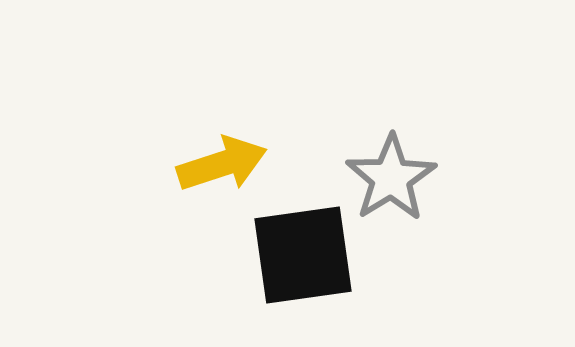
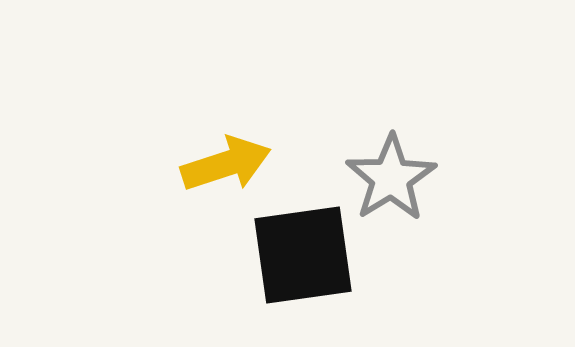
yellow arrow: moved 4 px right
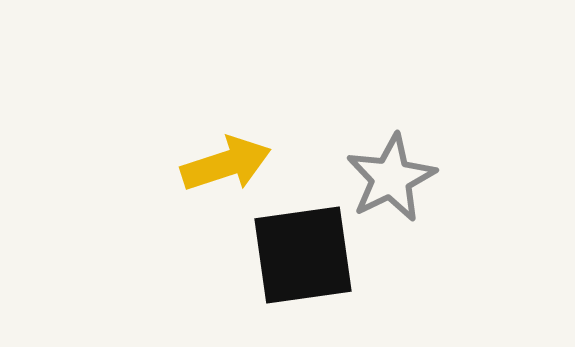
gray star: rotated 6 degrees clockwise
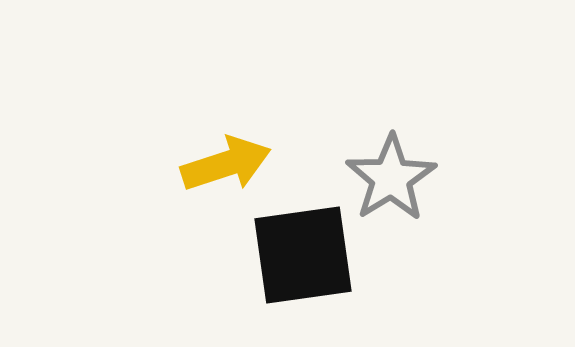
gray star: rotated 6 degrees counterclockwise
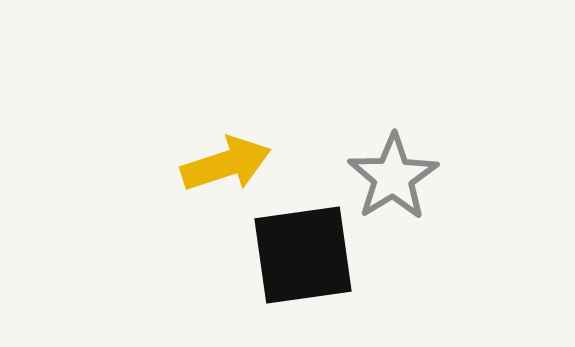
gray star: moved 2 px right, 1 px up
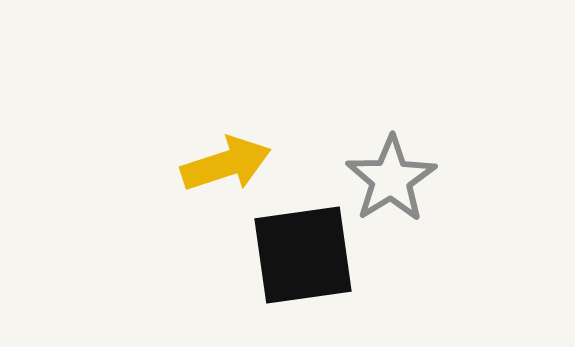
gray star: moved 2 px left, 2 px down
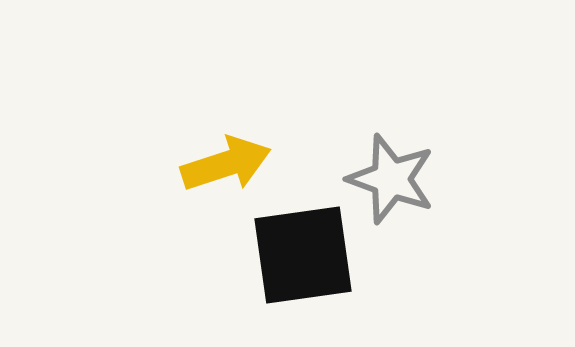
gray star: rotated 20 degrees counterclockwise
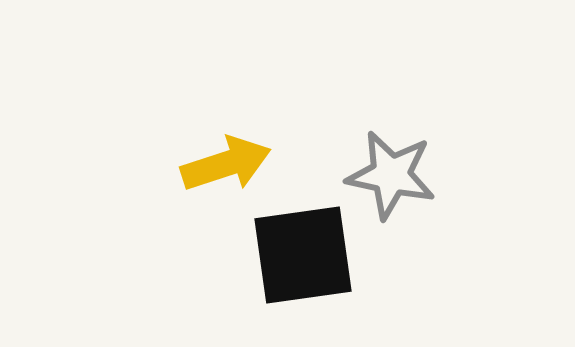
gray star: moved 4 px up; rotated 8 degrees counterclockwise
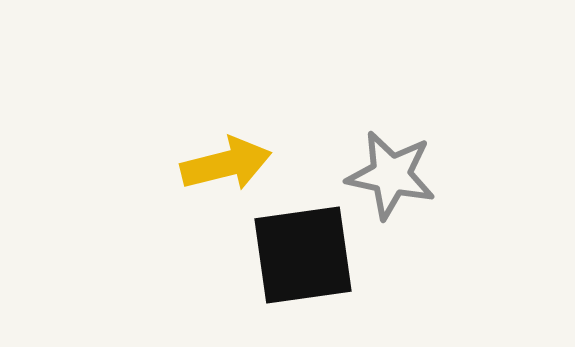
yellow arrow: rotated 4 degrees clockwise
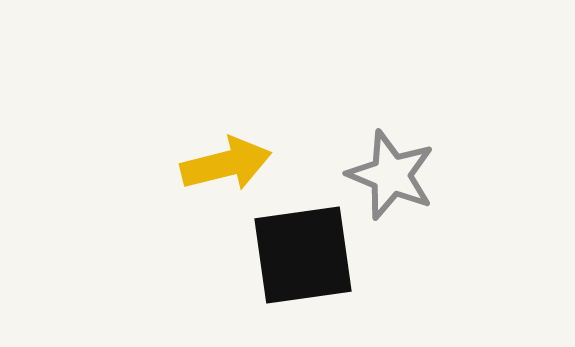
gray star: rotated 10 degrees clockwise
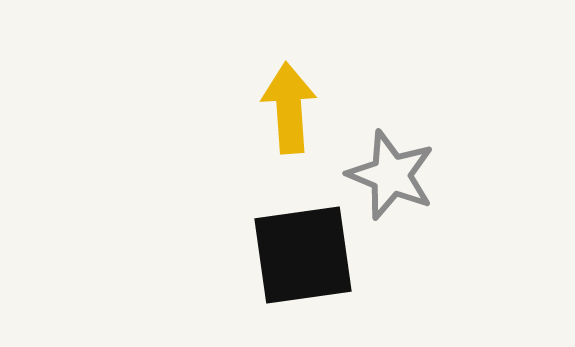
yellow arrow: moved 63 px right, 56 px up; rotated 80 degrees counterclockwise
